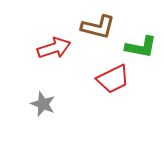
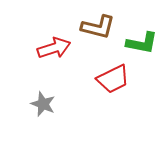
green L-shape: moved 1 px right, 4 px up
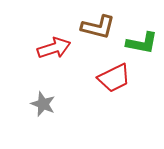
red trapezoid: moved 1 px right, 1 px up
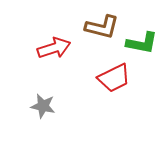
brown L-shape: moved 4 px right
gray star: moved 2 px down; rotated 10 degrees counterclockwise
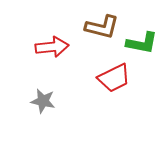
red arrow: moved 2 px left, 1 px up; rotated 12 degrees clockwise
gray star: moved 5 px up
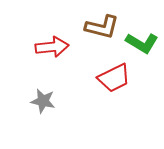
green L-shape: rotated 20 degrees clockwise
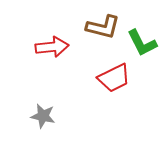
brown L-shape: moved 1 px right
green L-shape: rotated 32 degrees clockwise
gray star: moved 15 px down
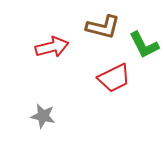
green L-shape: moved 2 px right, 2 px down
red arrow: rotated 8 degrees counterclockwise
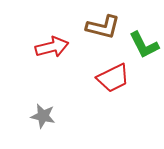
red trapezoid: moved 1 px left
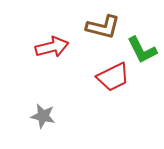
green L-shape: moved 2 px left, 5 px down
red trapezoid: moved 1 px up
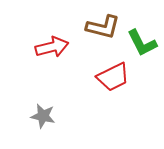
green L-shape: moved 7 px up
